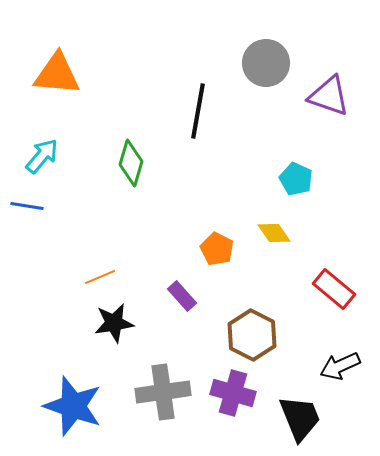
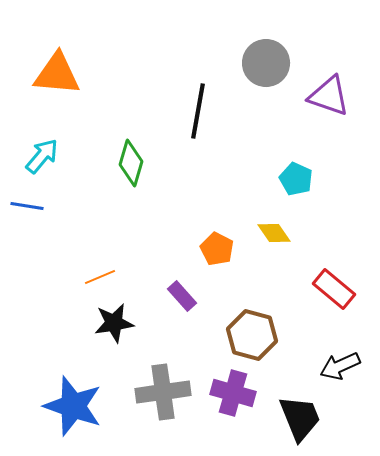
brown hexagon: rotated 12 degrees counterclockwise
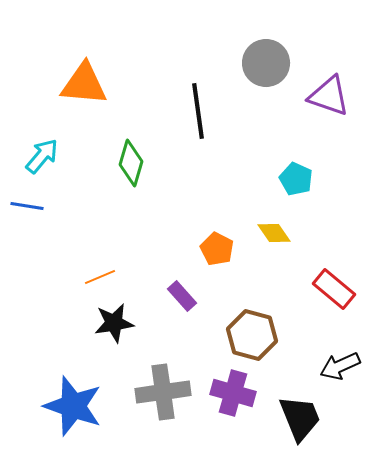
orange triangle: moved 27 px right, 10 px down
black line: rotated 18 degrees counterclockwise
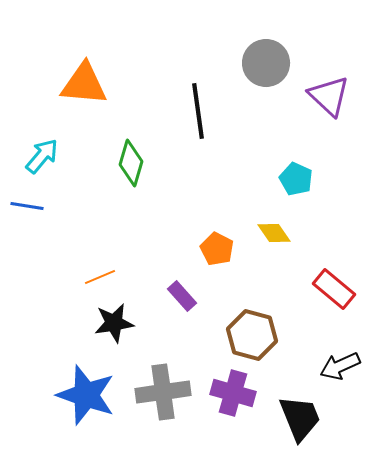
purple triangle: rotated 24 degrees clockwise
blue star: moved 13 px right, 11 px up
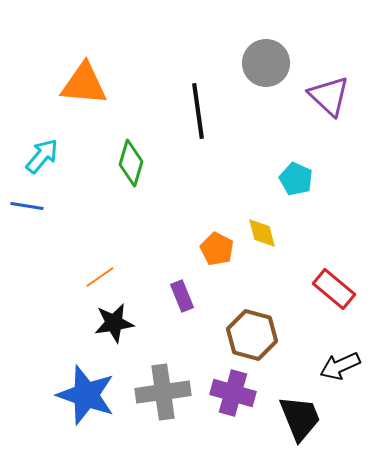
yellow diamond: moved 12 px left; rotated 20 degrees clockwise
orange line: rotated 12 degrees counterclockwise
purple rectangle: rotated 20 degrees clockwise
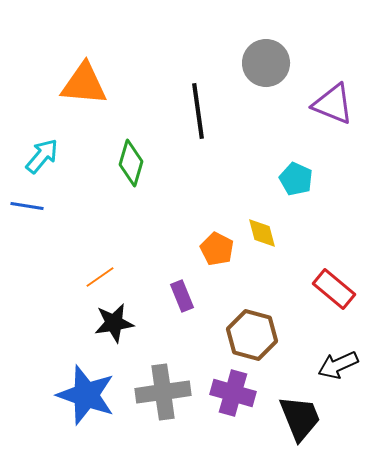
purple triangle: moved 4 px right, 8 px down; rotated 21 degrees counterclockwise
black arrow: moved 2 px left, 1 px up
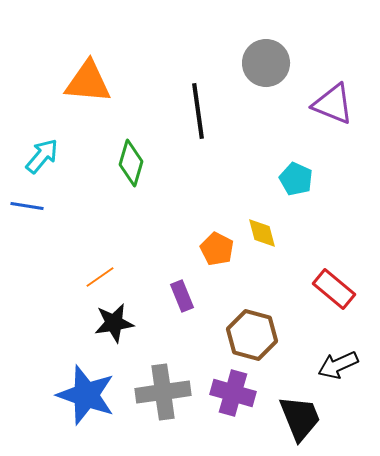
orange triangle: moved 4 px right, 2 px up
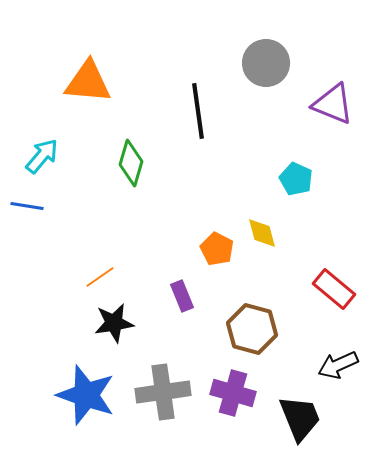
brown hexagon: moved 6 px up
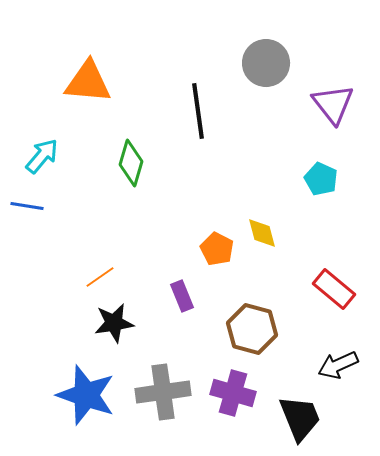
purple triangle: rotated 30 degrees clockwise
cyan pentagon: moved 25 px right
